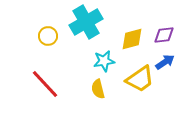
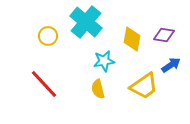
cyan cross: rotated 20 degrees counterclockwise
purple diamond: rotated 15 degrees clockwise
yellow diamond: rotated 65 degrees counterclockwise
blue arrow: moved 6 px right, 3 px down
yellow trapezoid: moved 4 px right, 7 px down
red line: moved 1 px left
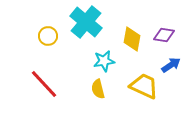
yellow trapezoid: rotated 120 degrees counterclockwise
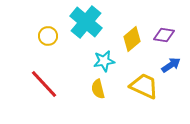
yellow diamond: rotated 40 degrees clockwise
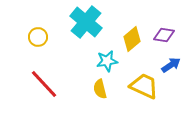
yellow circle: moved 10 px left, 1 px down
cyan star: moved 3 px right
yellow semicircle: moved 2 px right
